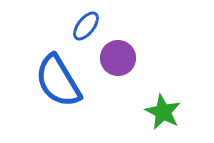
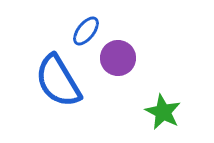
blue ellipse: moved 5 px down
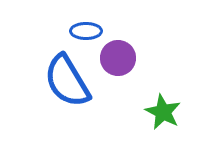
blue ellipse: rotated 52 degrees clockwise
blue semicircle: moved 9 px right
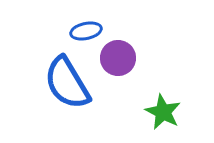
blue ellipse: rotated 12 degrees counterclockwise
blue semicircle: moved 2 px down
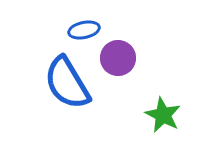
blue ellipse: moved 2 px left, 1 px up
green star: moved 3 px down
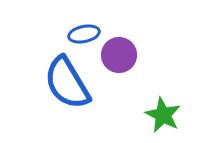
blue ellipse: moved 4 px down
purple circle: moved 1 px right, 3 px up
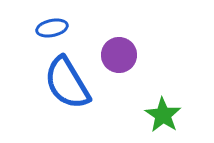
blue ellipse: moved 32 px left, 6 px up
green star: rotated 6 degrees clockwise
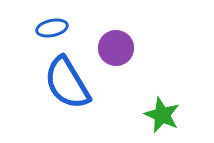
purple circle: moved 3 px left, 7 px up
green star: moved 1 px left; rotated 9 degrees counterclockwise
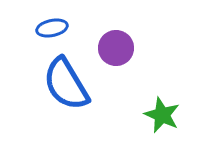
blue semicircle: moved 1 px left, 1 px down
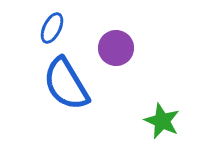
blue ellipse: rotated 52 degrees counterclockwise
green star: moved 6 px down
